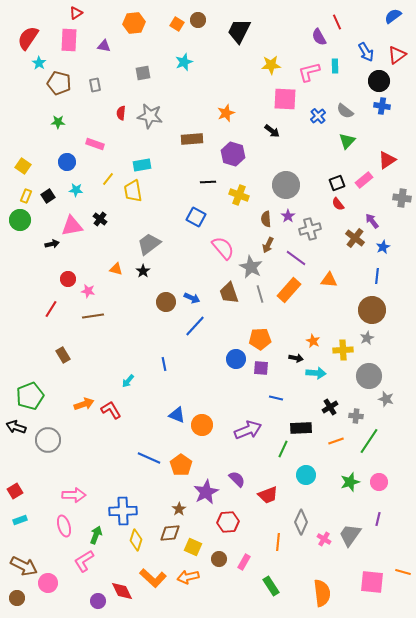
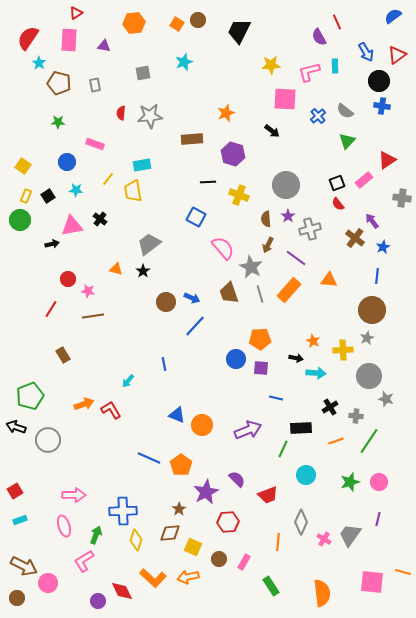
gray star at (150, 116): rotated 15 degrees counterclockwise
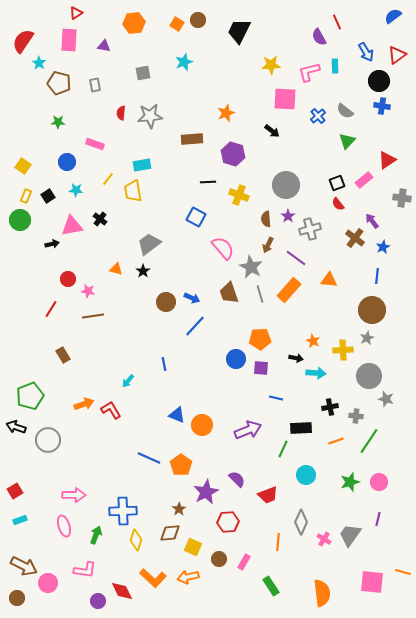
red semicircle at (28, 38): moved 5 px left, 3 px down
black cross at (330, 407): rotated 21 degrees clockwise
pink L-shape at (84, 561): moved 1 px right, 9 px down; rotated 140 degrees counterclockwise
